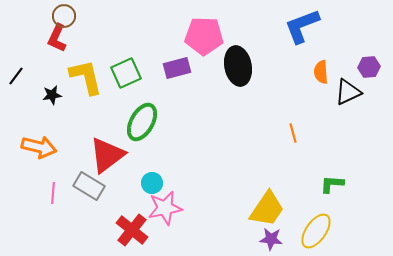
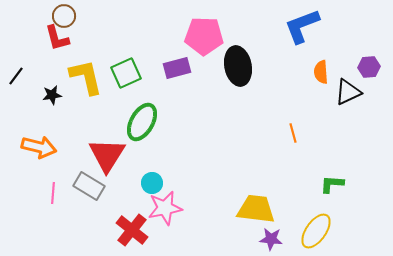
red L-shape: rotated 40 degrees counterclockwise
red triangle: rotated 21 degrees counterclockwise
yellow trapezoid: moved 11 px left; rotated 117 degrees counterclockwise
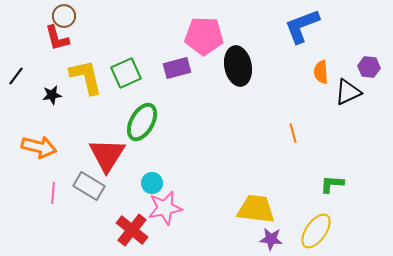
purple hexagon: rotated 10 degrees clockwise
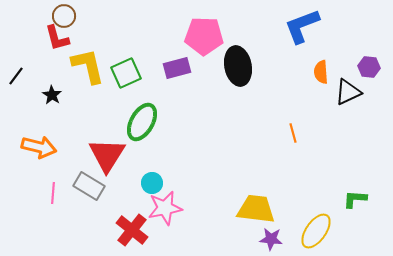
yellow L-shape: moved 2 px right, 11 px up
black star: rotated 30 degrees counterclockwise
green L-shape: moved 23 px right, 15 px down
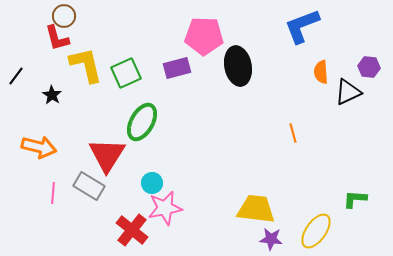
yellow L-shape: moved 2 px left, 1 px up
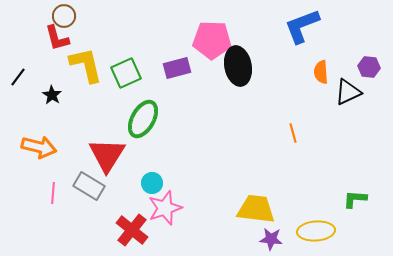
pink pentagon: moved 8 px right, 4 px down
black line: moved 2 px right, 1 px down
green ellipse: moved 1 px right, 3 px up
pink star: rotated 8 degrees counterclockwise
yellow ellipse: rotated 51 degrees clockwise
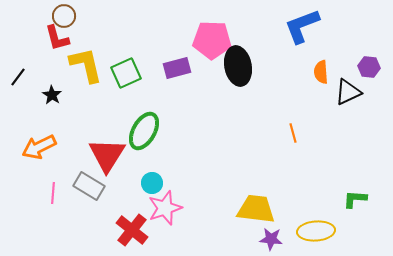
green ellipse: moved 1 px right, 12 px down
orange arrow: rotated 140 degrees clockwise
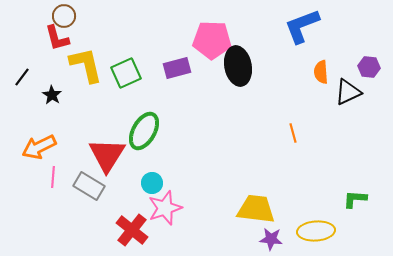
black line: moved 4 px right
pink line: moved 16 px up
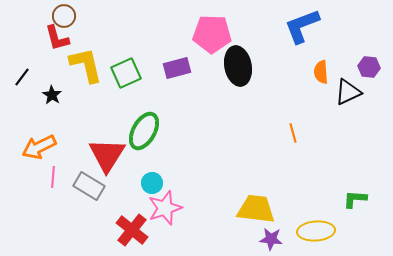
pink pentagon: moved 6 px up
